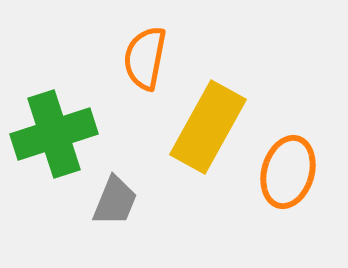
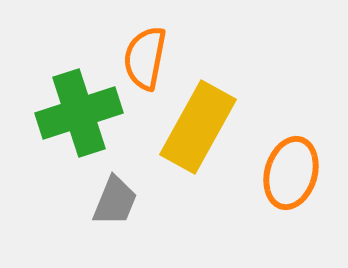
yellow rectangle: moved 10 px left
green cross: moved 25 px right, 21 px up
orange ellipse: moved 3 px right, 1 px down
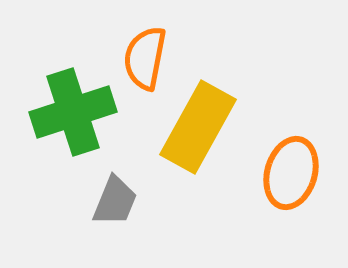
green cross: moved 6 px left, 1 px up
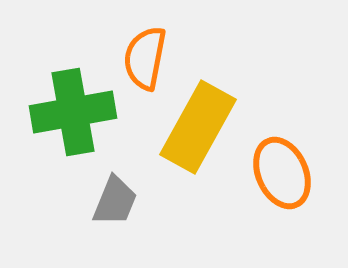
green cross: rotated 8 degrees clockwise
orange ellipse: moved 9 px left; rotated 40 degrees counterclockwise
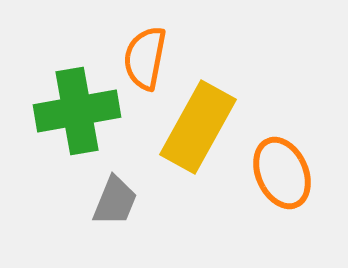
green cross: moved 4 px right, 1 px up
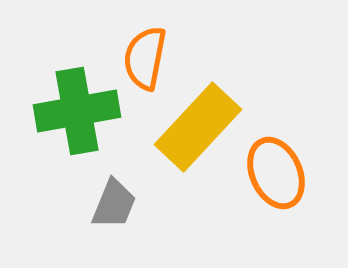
yellow rectangle: rotated 14 degrees clockwise
orange ellipse: moved 6 px left
gray trapezoid: moved 1 px left, 3 px down
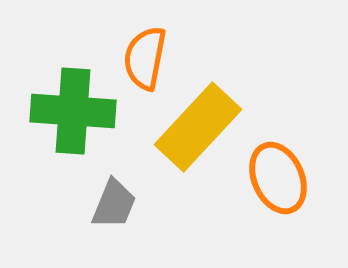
green cross: moved 4 px left; rotated 14 degrees clockwise
orange ellipse: moved 2 px right, 5 px down
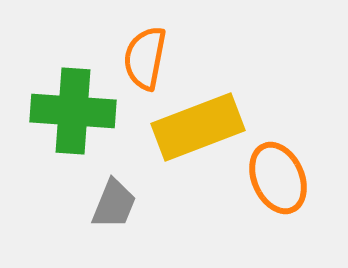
yellow rectangle: rotated 26 degrees clockwise
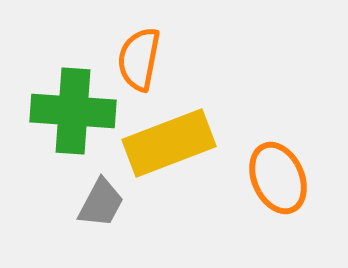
orange semicircle: moved 6 px left, 1 px down
yellow rectangle: moved 29 px left, 16 px down
gray trapezoid: moved 13 px left, 1 px up; rotated 6 degrees clockwise
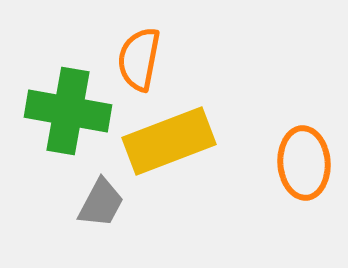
green cross: moved 5 px left; rotated 6 degrees clockwise
yellow rectangle: moved 2 px up
orange ellipse: moved 26 px right, 15 px up; rotated 20 degrees clockwise
